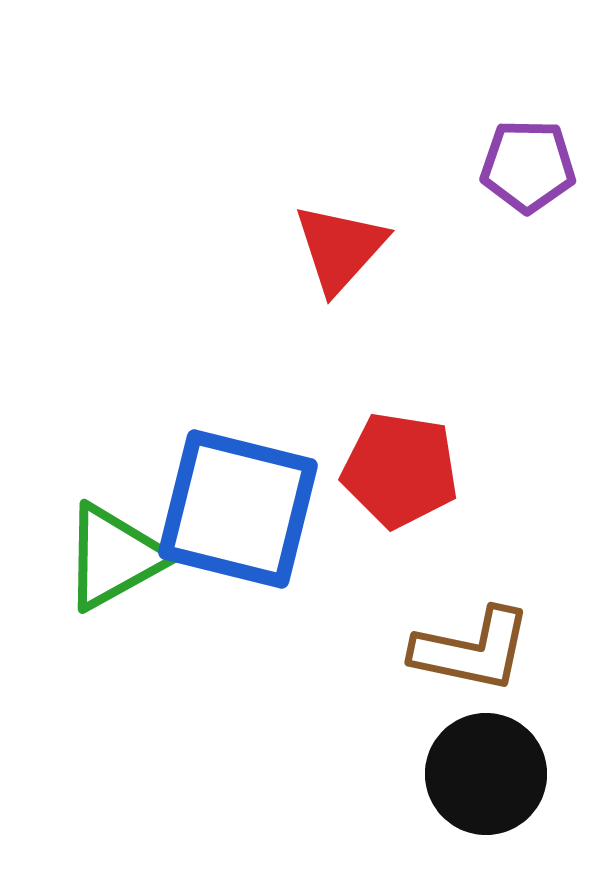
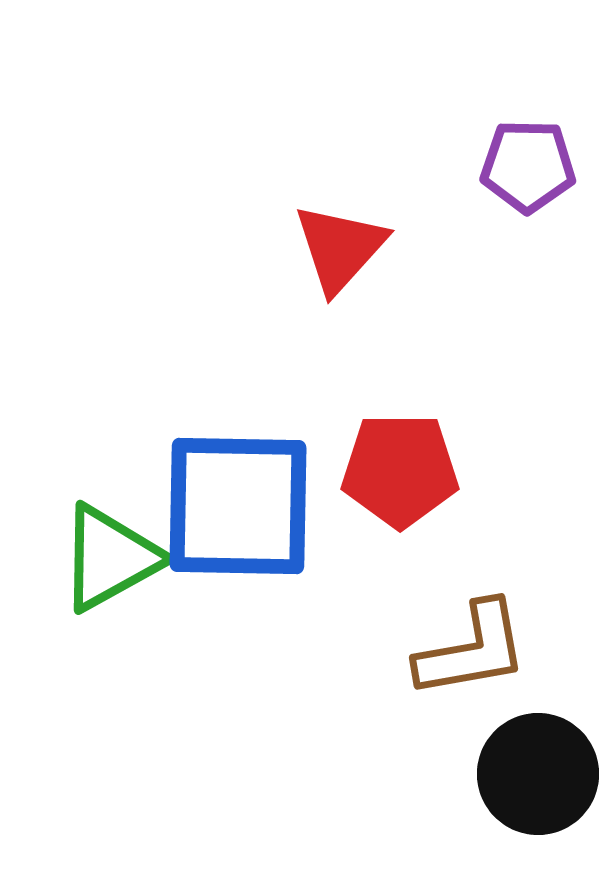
red pentagon: rotated 9 degrees counterclockwise
blue square: moved 3 px up; rotated 13 degrees counterclockwise
green triangle: moved 4 px left, 1 px down
brown L-shape: rotated 22 degrees counterclockwise
black circle: moved 52 px right
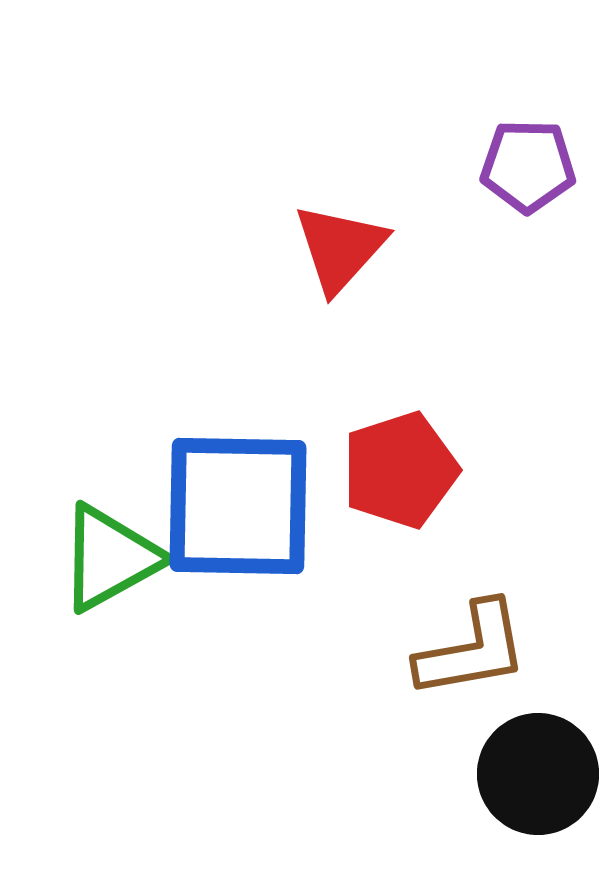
red pentagon: rotated 18 degrees counterclockwise
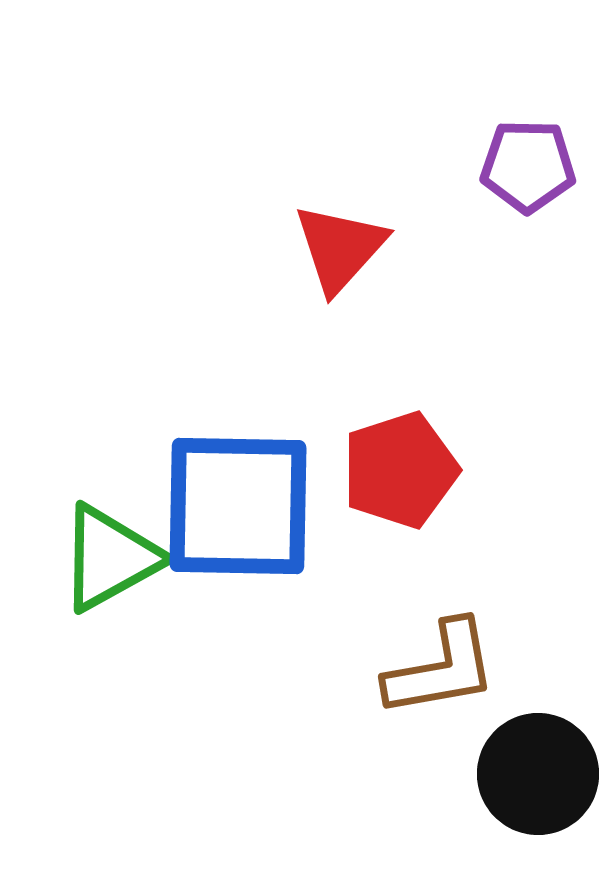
brown L-shape: moved 31 px left, 19 px down
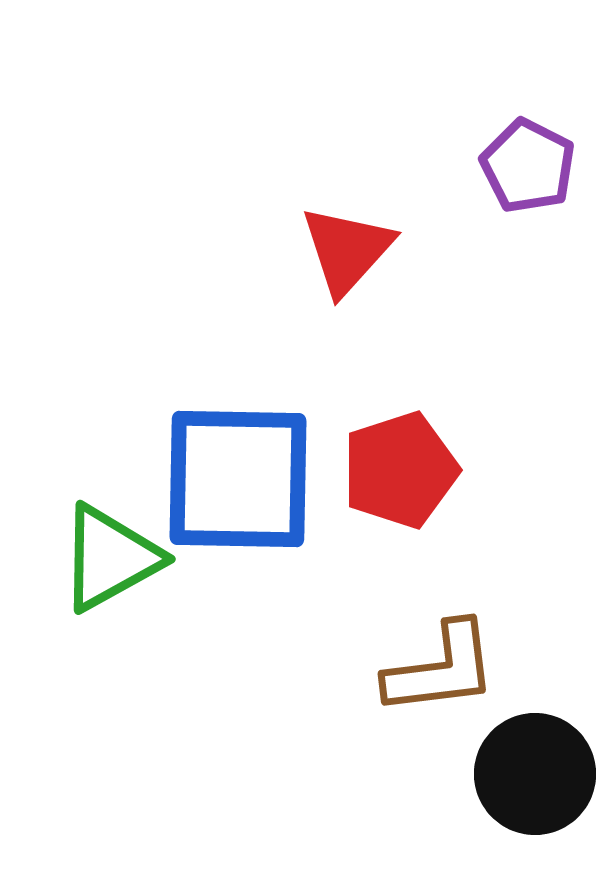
purple pentagon: rotated 26 degrees clockwise
red triangle: moved 7 px right, 2 px down
blue square: moved 27 px up
brown L-shape: rotated 3 degrees clockwise
black circle: moved 3 px left
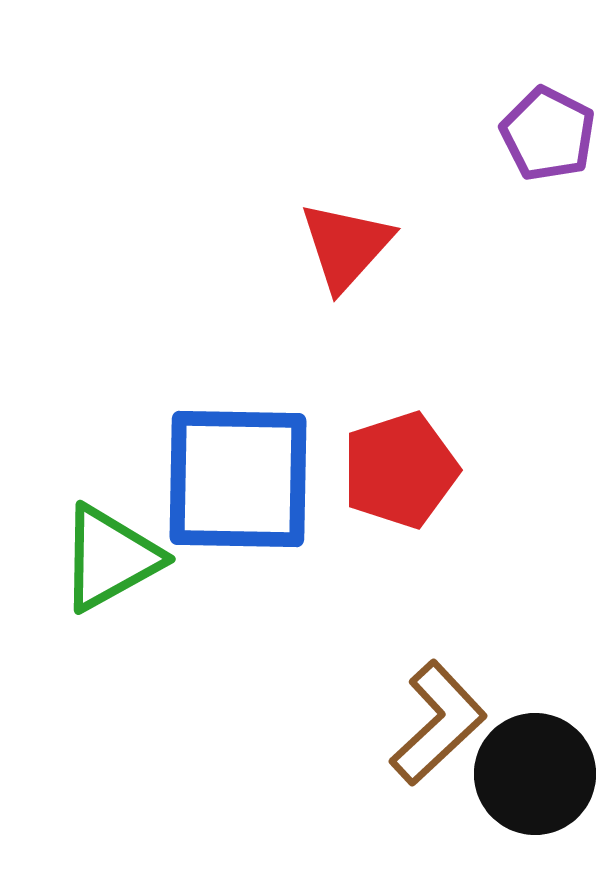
purple pentagon: moved 20 px right, 32 px up
red triangle: moved 1 px left, 4 px up
brown L-shape: moved 3 px left, 54 px down; rotated 36 degrees counterclockwise
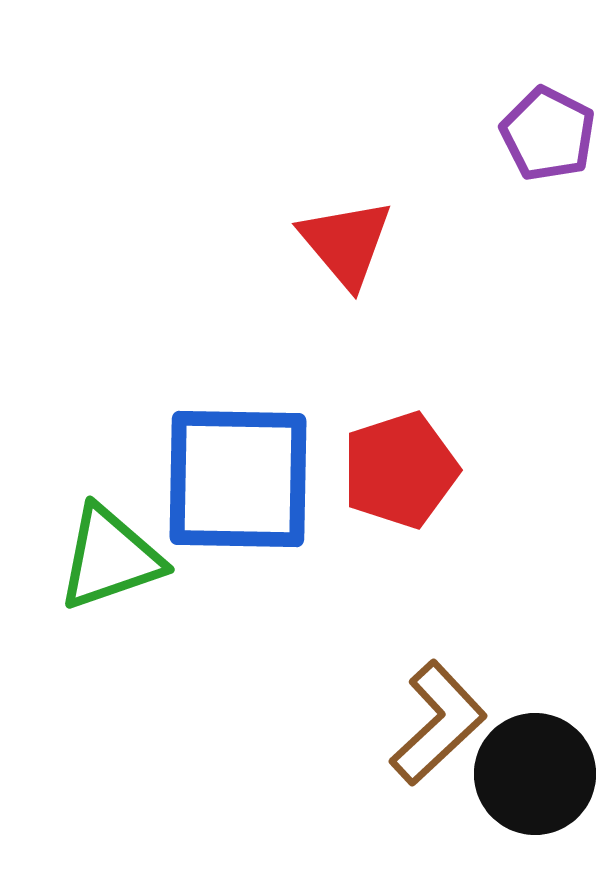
red triangle: moved 3 px up; rotated 22 degrees counterclockwise
green triangle: rotated 10 degrees clockwise
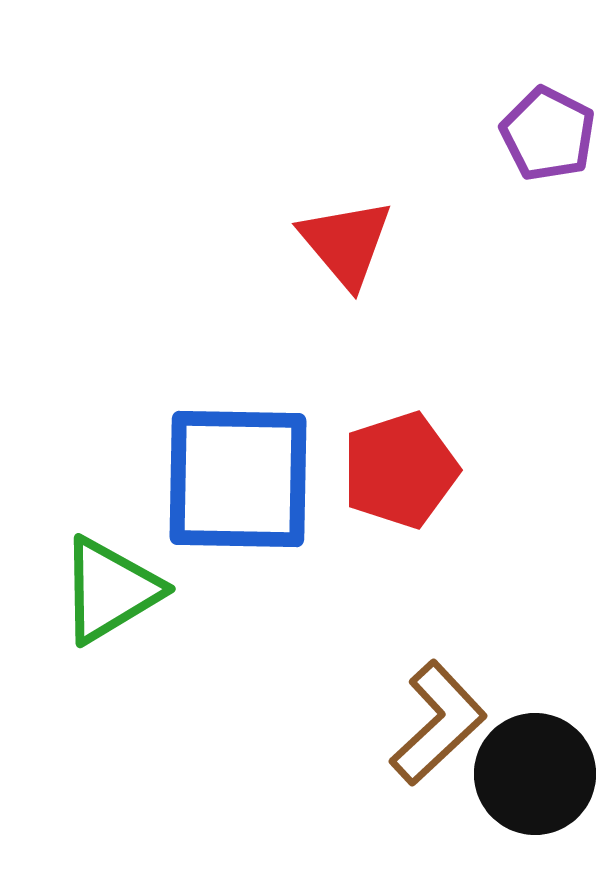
green triangle: moved 32 px down; rotated 12 degrees counterclockwise
